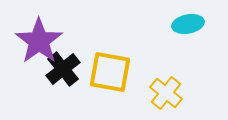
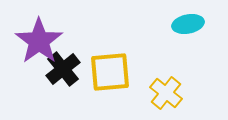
yellow square: rotated 15 degrees counterclockwise
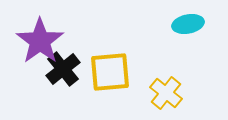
purple star: moved 1 px right
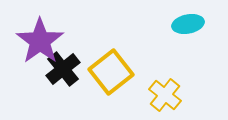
yellow square: moved 1 px right; rotated 33 degrees counterclockwise
yellow cross: moved 1 px left, 2 px down
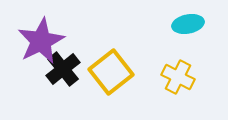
purple star: moved 1 px right; rotated 9 degrees clockwise
yellow cross: moved 13 px right, 18 px up; rotated 12 degrees counterclockwise
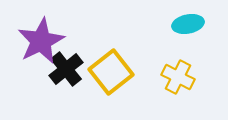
black cross: moved 3 px right
